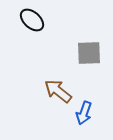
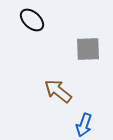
gray square: moved 1 px left, 4 px up
blue arrow: moved 12 px down
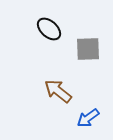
black ellipse: moved 17 px right, 9 px down
blue arrow: moved 4 px right, 7 px up; rotated 35 degrees clockwise
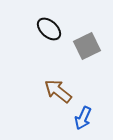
gray square: moved 1 px left, 3 px up; rotated 24 degrees counterclockwise
blue arrow: moved 5 px left; rotated 30 degrees counterclockwise
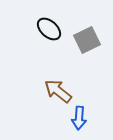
gray square: moved 6 px up
blue arrow: moved 4 px left; rotated 20 degrees counterclockwise
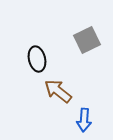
black ellipse: moved 12 px left, 30 px down; rotated 35 degrees clockwise
blue arrow: moved 5 px right, 2 px down
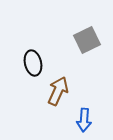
black ellipse: moved 4 px left, 4 px down
brown arrow: rotated 76 degrees clockwise
